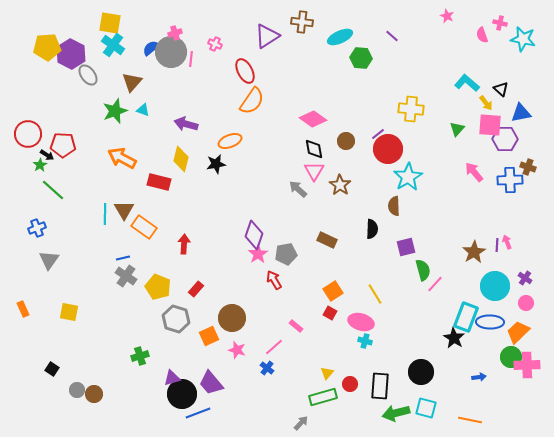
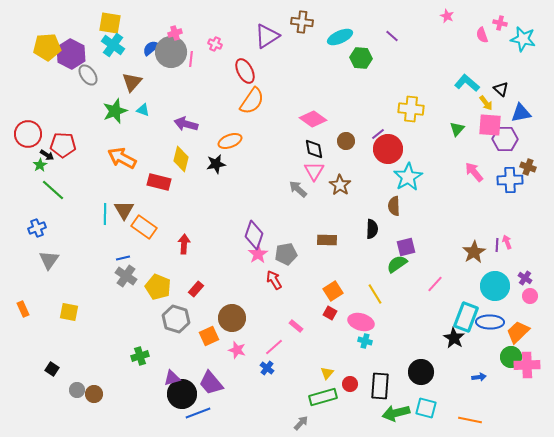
brown rectangle at (327, 240): rotated 24 degrees counterclockwise
green semicircle at (423, 270): moved 26 px left, 6 px up; rotated 110 degrees counterclockwise
pink circle at (526, 303): moved 4 px right, 7 px up
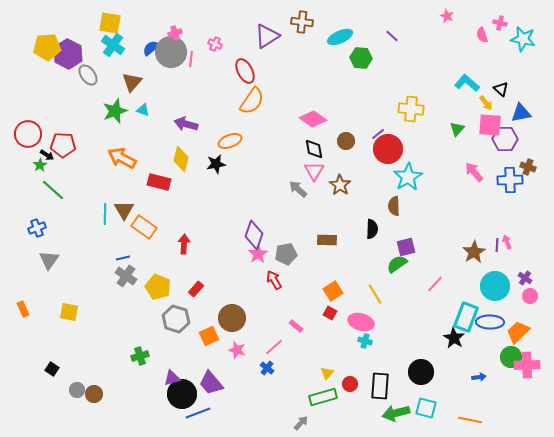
purple hexagon at (71, 54): moved 3 px left
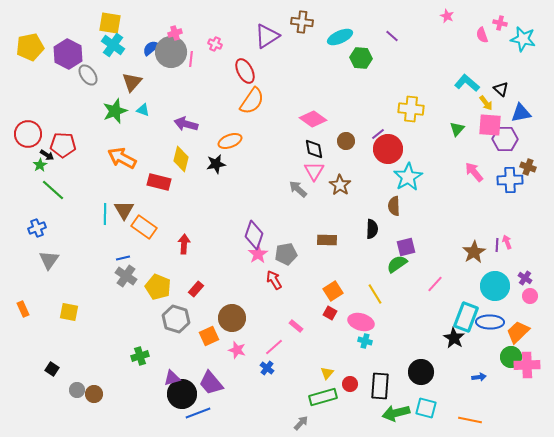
yellow pentagon at (47, 47): moved 17 px left; rotated 8 degrees counterclockwise
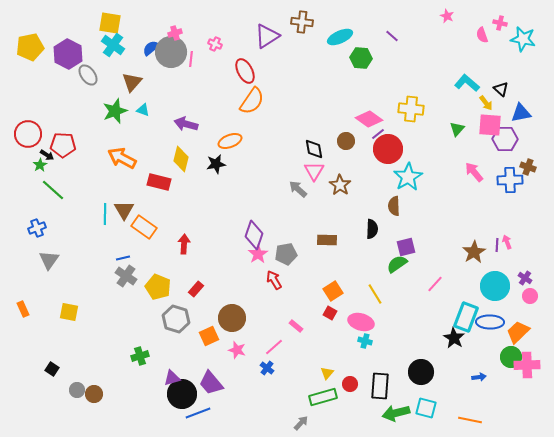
pink diamond at (313, 119): moved 56 px right
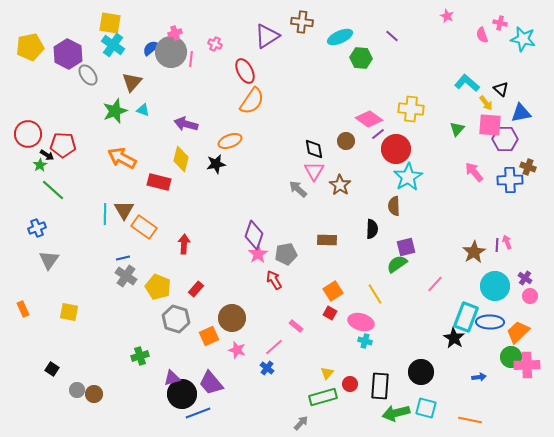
red circle at (388, 149): moved 8 px right
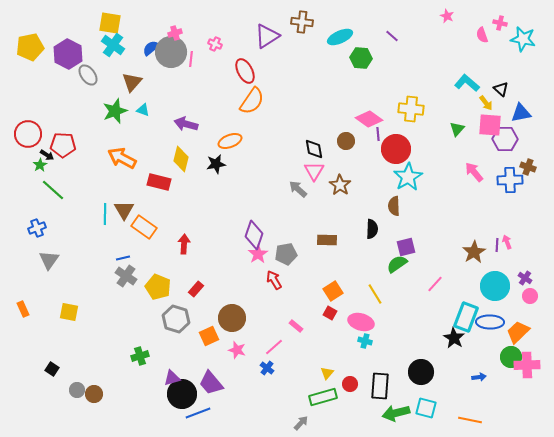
purple line at (378, 134): rotated 56 degrees counterclockwise
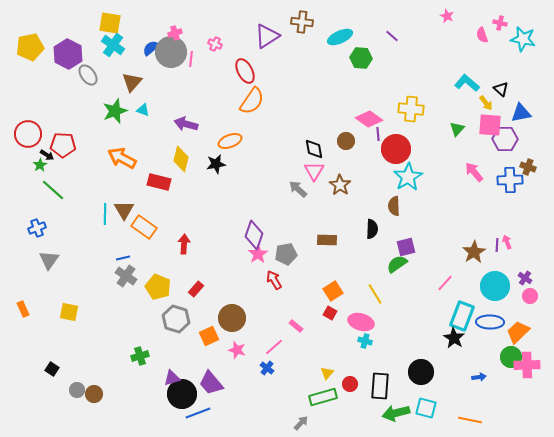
pink line at (435, 284): moved 10 px right, 1 px up
cyan rectangle at (466, 317): moved 4 px left, 1 px up
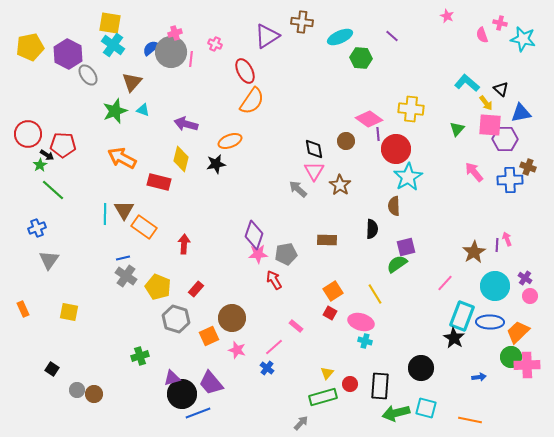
pink arrow at (507, 242): moved 3 px up
pink star at (258, 254): rotated 30 degrees clockwise
black circle at (421, 372): moved 4 px up
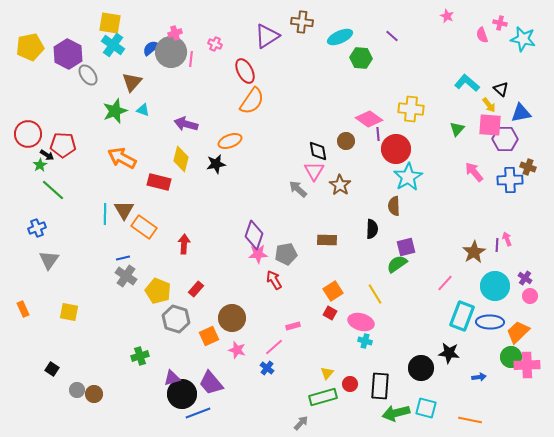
yellow arrow at (486, 103): moved 3 px right, 2 px down
black diamond at (314, 149): moved 4 px right, 2 px down
yellow pentagon at (158, 287): moved 4 px down
pink rectangle at (296, 326): moved 3 px left; rotated 56 degrees counterclockwise
black star at (454, 338): moved 5 px left, 15 px down; rotated 25 degrees counterclockwise
